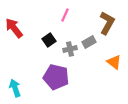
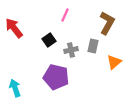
gray rectangle: moved 4 px right, 4 px down; rotated 48 degrees counterclockwise
gray cross: moved 1 px right, 1 px down
orange triangle: rotated 42 degrees clockwise
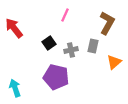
black square: moved 3 px down
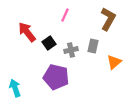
brown L-shape: moved 1 px right, 4 px up
red arrow: moved 13 px right, 4 px down
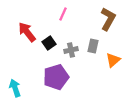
pink line: moved 2 px left, 1 px up
orange triangle: moved 1 px left, 2 px up
purple pentagon: rotated 30 degrees counterclockwise
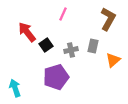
black square: moved 3 px left, 2 px down
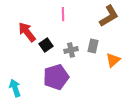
pink line: rotated 24 degrees counterclockwise
brown L-shape: moved 1 px right, 3 px up; rotated 30 degrees clockwise
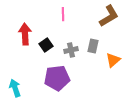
red arrow: moved 2 px left, 2 px down; rotated 35 degrees clockwise
purple pentagon: moved 1 px right, 1 px down; rotated 10 degrees clockwise
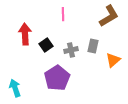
purple pentagon: rotated 25 degrees counterclockwise
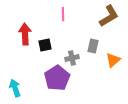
black square: moved 1 px left; rotated 24 degrees clockwise
gray cross: moved 1 px right, 8 px down
